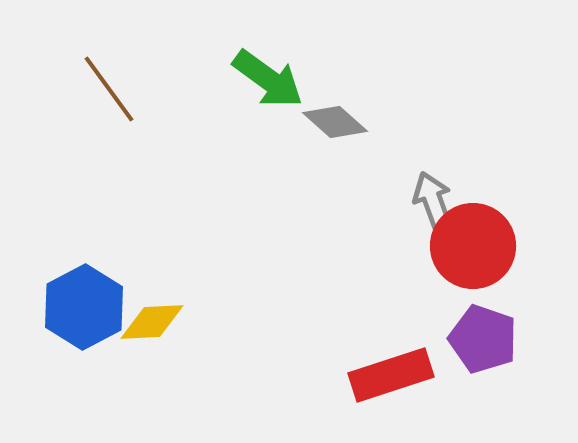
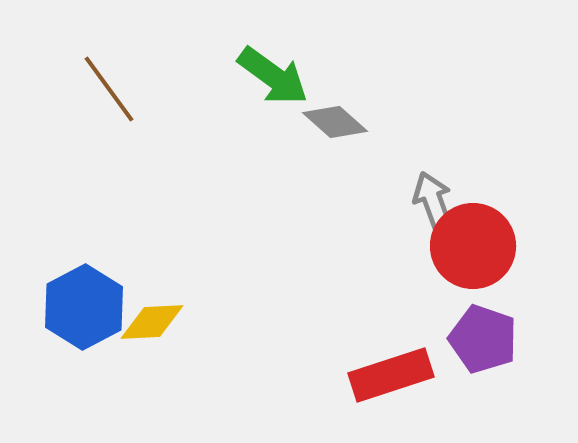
green arrow: moved 5 px right, 3 px up
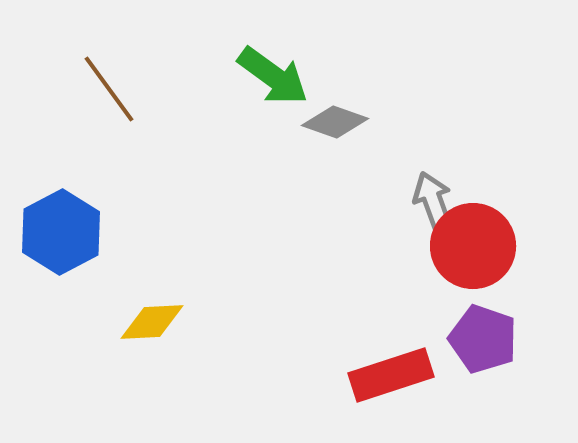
gray diamond: rotated 22 degrees counterclockwise
blue hexagon: moved 23 px left, 75 px up
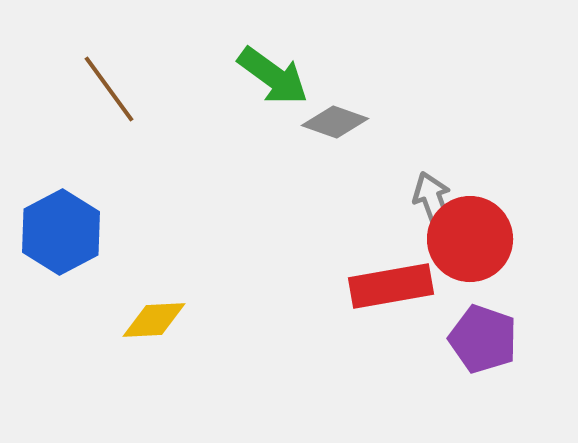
red circle: moved 3 px left, 7 px up
yellow diamond: moved 2 px right, 2 px up
red rectangle: moved 89 px up; rotated 8 degrees clockwise
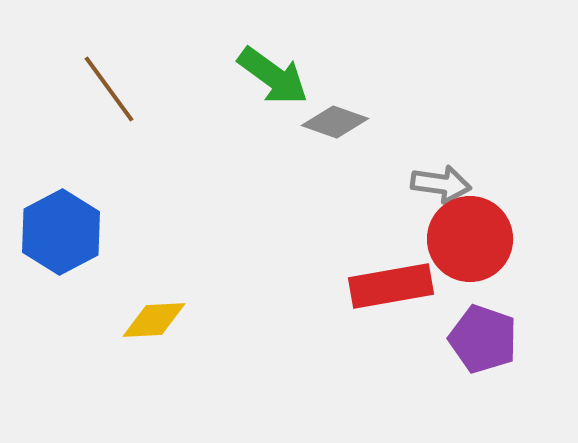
gray arrow: moved 8 px right, 17 px up; rotated 118 degrees clockwise
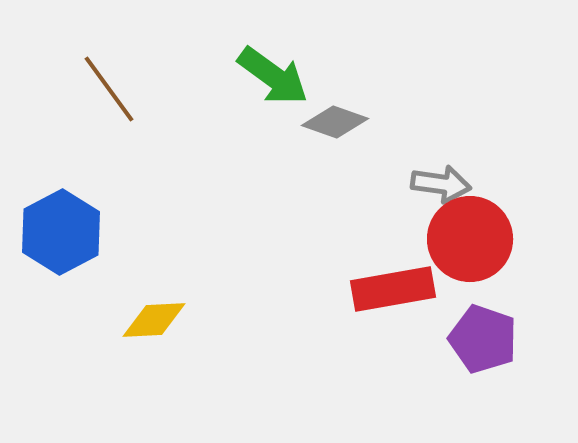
red rectangle: moved 2 px right, 3 px down
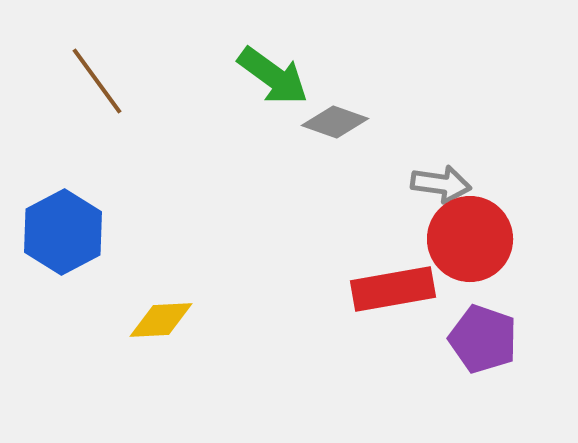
brown line: moved 12 px left, 8 px up
blue hexagon: moved 2 px right
yellow diamond: moved 7 px right
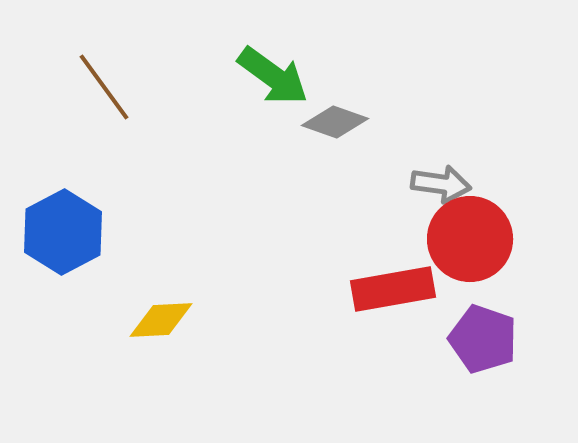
brown line: moved 7 px right, 6 px down
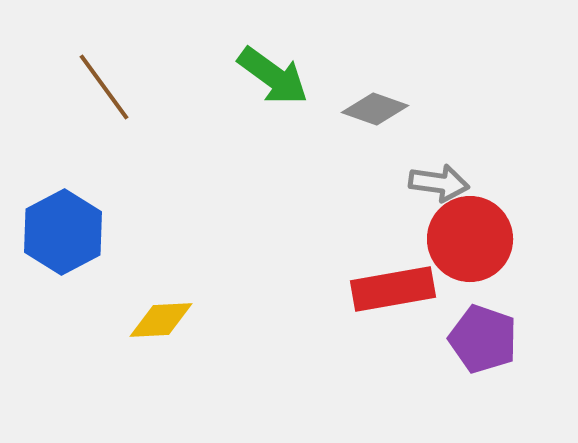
gray diamond: moved 40 px right, 13 px up
gray arrow: moved 2 px left, 1 px up
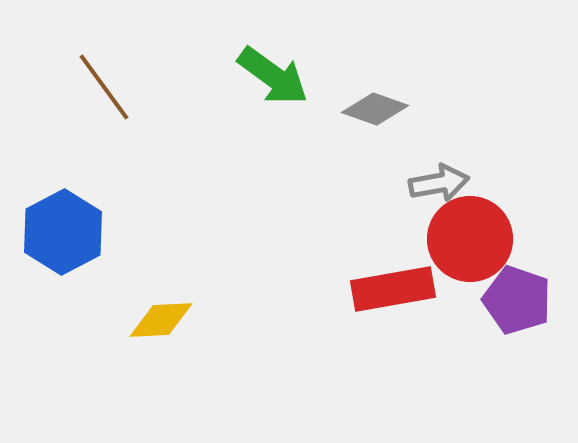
gray arrow: rotated 18 degrees counterclockwise
purple pentagon: moved 34 px right, 39 px up
